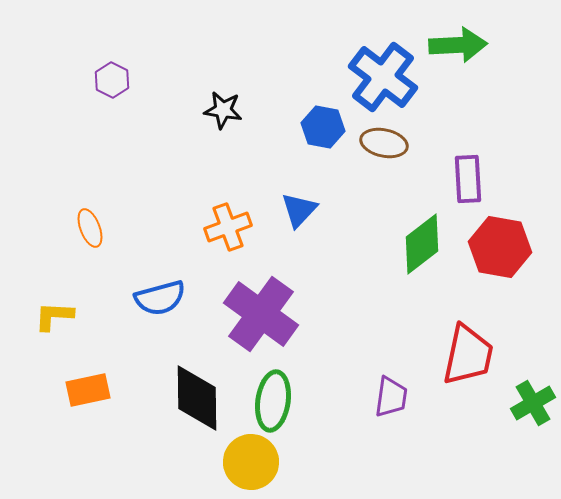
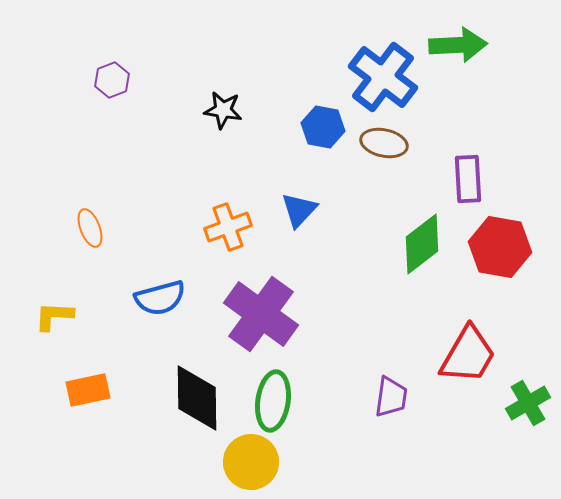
purple hexagon: rotated 12 degrees clockwise
red trapezoid: rotated 18 degrees clockwise
green cross: moved 5 px left
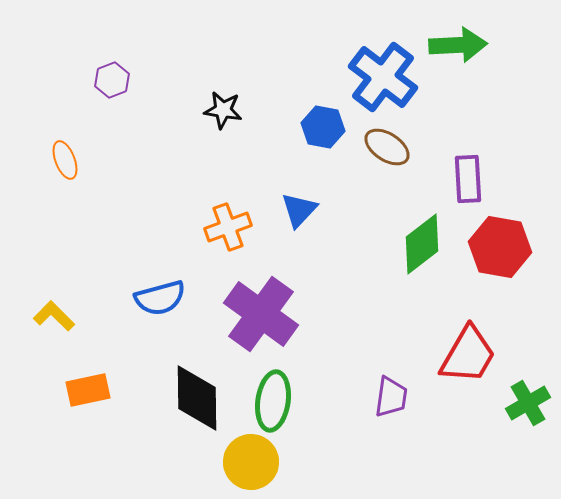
brown ellipse: moved 3 px right, 4 px down; rotated 21 degrees clockwise
orange ellipse: moved 25 px left, 68 px up
yellow L-shape: rotated 42 degrees clockwise
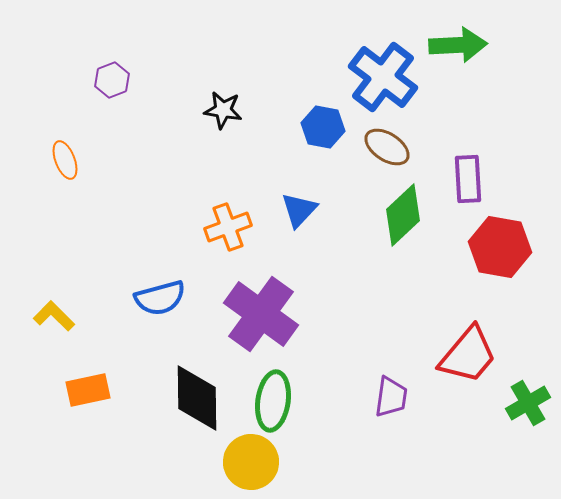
green diamond: moved 19 px left, 29 px up; rotated 6 degrees counterclockwise
red trapezoid: rotated 10 degrees clockwise
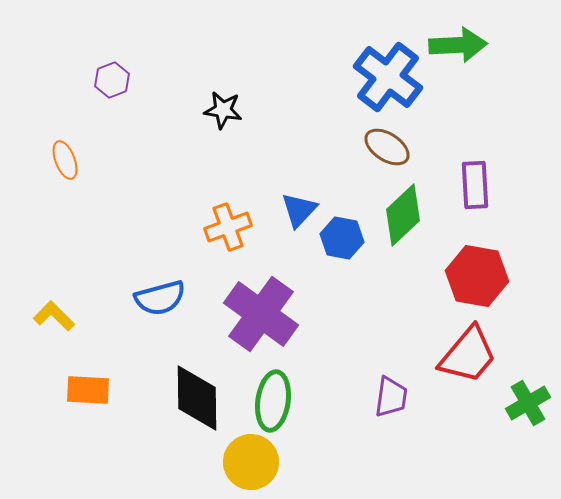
blue cross: moved 5 px right
blue hexagon: moved 19 px right, 111 px down
purple rectangle: moved 7 px right, 6 px down
red hexagon: moved 23 px left, 29 px down
orange rectangle: rotated 15 degrees clockwise
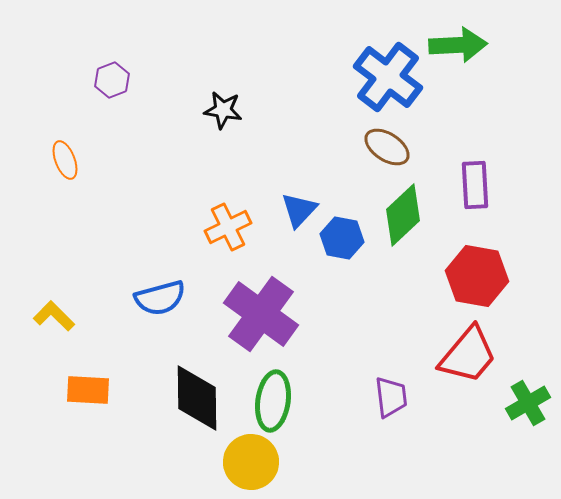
orange cross: rotated 6 degrees counterclockwise
purple trapezoid: rotated 15 degrees counterclockwise
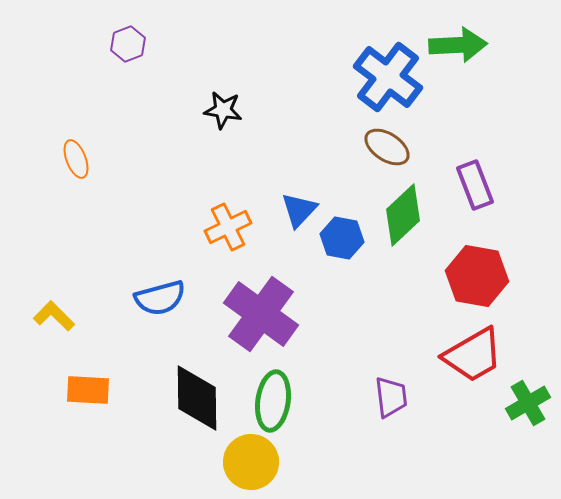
purple hexagon: moved 16 px right, 36 px up
orange ellipse: moved 11 px right, 1 px up
purple rectangle: rotated 18 degrees counterclockwise
red trapezoid: moved 5 px right; rotated 20 degrees clockwise
